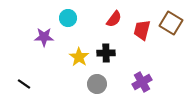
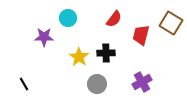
red trapezoid: moved 1 px left, 5 px down
black line: rotated 24 degrees clockwise
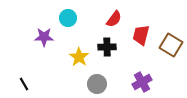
brown square: moved 22 px down
black cross: moved 1 px right, 6 px up
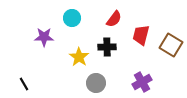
cyan circle: moved 4 px right
gray circle: moved 1 px left, 1 px up
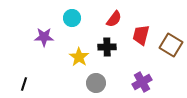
black line: rotated 48 degrees clockwise
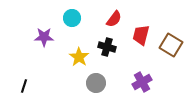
black cross: rotated 18 degrees clockwise
black line: moved 2 px down
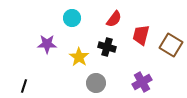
purple star: moved 3 px right, 7 px down
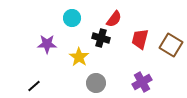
red trapezoid: moved 1 px left, 4 px down
black cross: moved 6 px left, 9 px up
black line: moved 10 px right; rotated 32 degrees clockwise
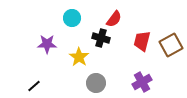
red trapezoid: moved 2 px right, 2 px down
brown square: rotated 30 degrees clockwise
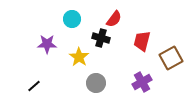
cyan circle: moved 1 px down
brown square: moved 13 px down
